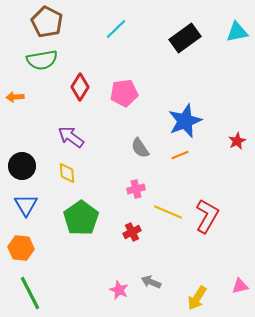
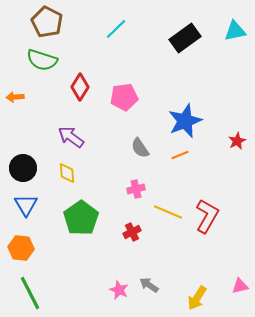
cyan triangle: moved 2 px left, 1 px up
green semicircle: rotated 28 degrees clockwise
pink pentagon: moved 4 px down
black circle: moved 1 px right, 2 px down
gray arrow: moved 2 px left, 3 px down; rotated 12 degrees clockwise
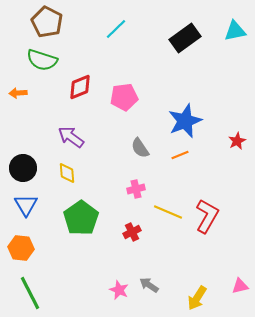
red diamond: rotated 36 degrees clockwise
orange arrow: moved 3 px right, 4 px up
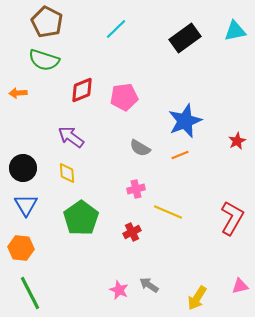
green semicircle: moved 2 px right
red diamond: moved 2 px right, 3 px down
gray semicircle: rotated 25 degrees counterclockwise
red L-shape: moved 25 px right, 2 px down
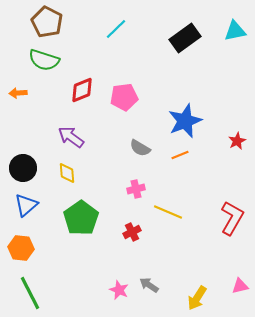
blue triangle: rotated 20 degrees clockwise
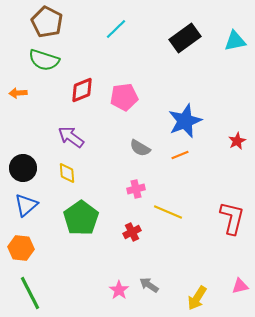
cyan triangle: moved 10 px down
red L-shape: rotated 16 degrees counterclockwise
pink star: rotated 12 degrees clockwise
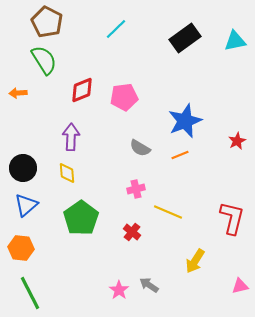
green semicircle: rotated 140 degrees counterclockwise
purple arrow: rotated 56 degrees clockwise
red cross: rotated 24 degrees counterclockwise
yellow arrow: moved 2 px left, 37 px up
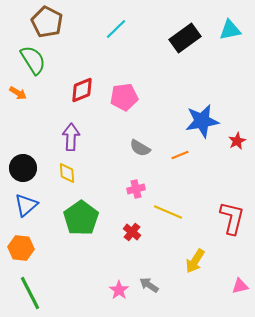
cyan triangle: moved 5 px left, 11 px up
green semicircle: moved 11 px left
orange arrow: rotated 144 degrees counterclockwise
blue star: moved 17 px right; rotated 12 degrees clockwise
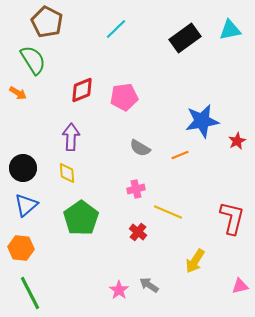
red cross: moved 6 px right
